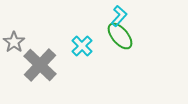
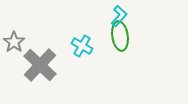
green ellipse: rotated 32 degrees clockwise
cyan cross: rotated 15 degrees counterclockwise
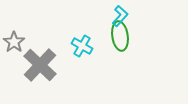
cyan L-shape: moved 1 px right
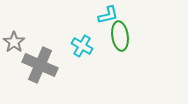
cyan L-shape: moved 12 px left, 1 px up; rotated 35 degrees clockwise
gray cross: rotated 20 degrees counterclockwise
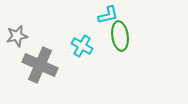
gray star: moved 3 px right, 6 px up; rotated 25 degrees clockwise
